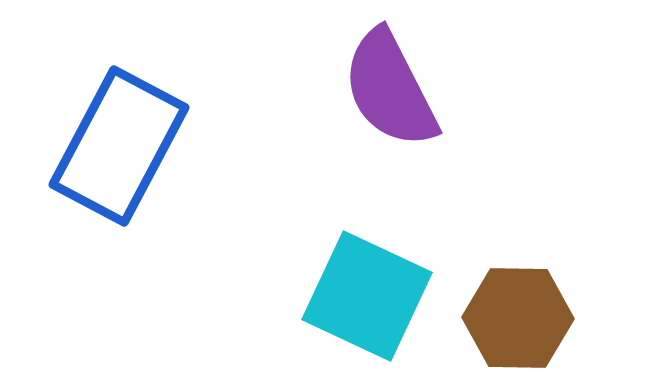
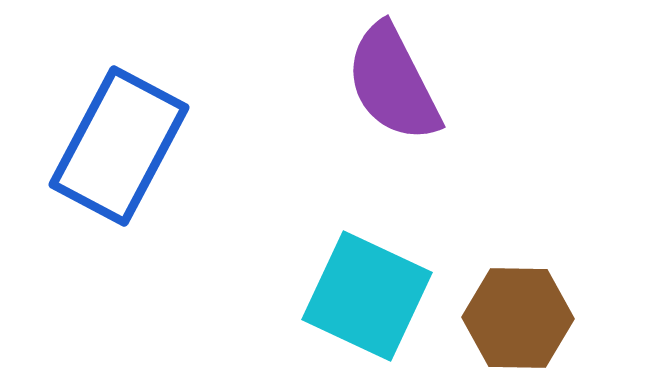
purple semicircle: moved 3 px right, 6 px up
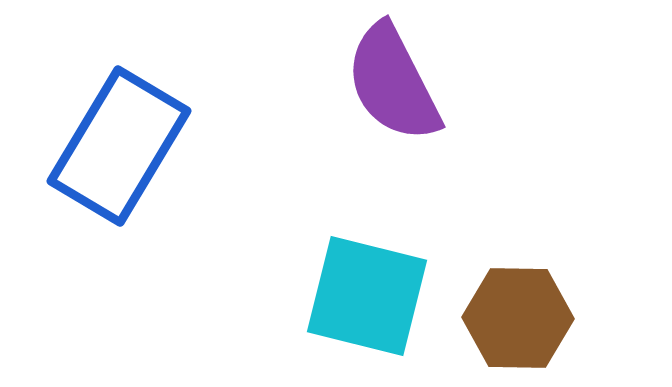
blue rectangle: rotated 3 degrees clockwise
cyan square: rotated 11 degrees counterclockwise
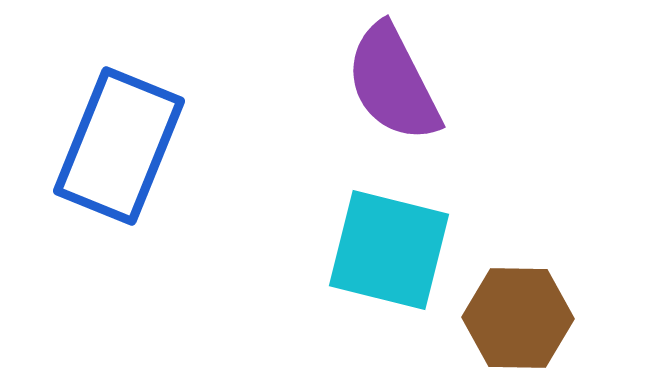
blue rectangle: rotated 9 degrees counterclockwise
cyan square: moved 22 px right, 46 px up
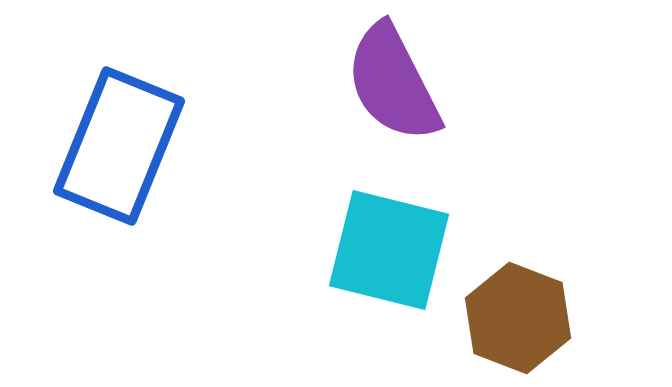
brown hexagon: rotated 20 degrees clockwise
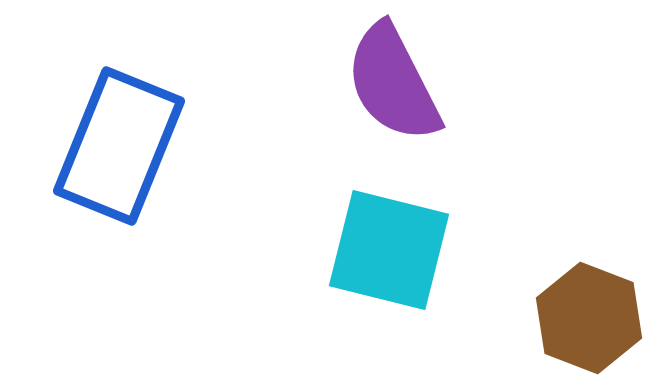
brown hexagon: moved 71 px right
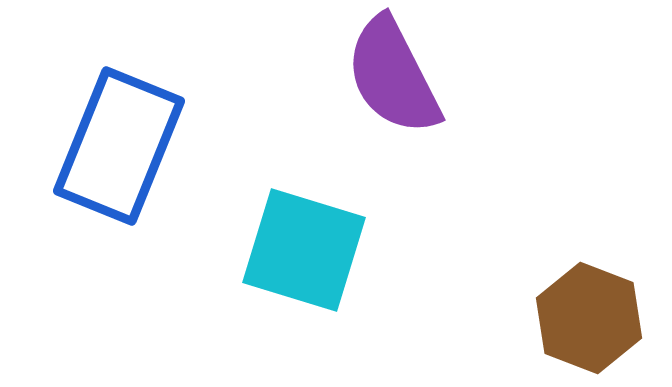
purple semicircle: moved 7 px up
cyan square: moved 85 px left; rotated 3 degrees clockwise
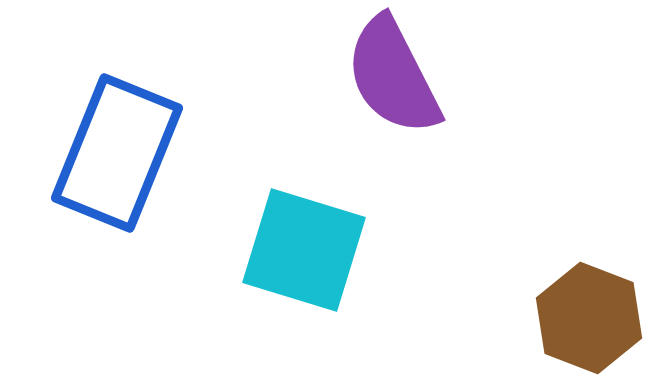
blue rectangle: moved 2 px left, 7 px down
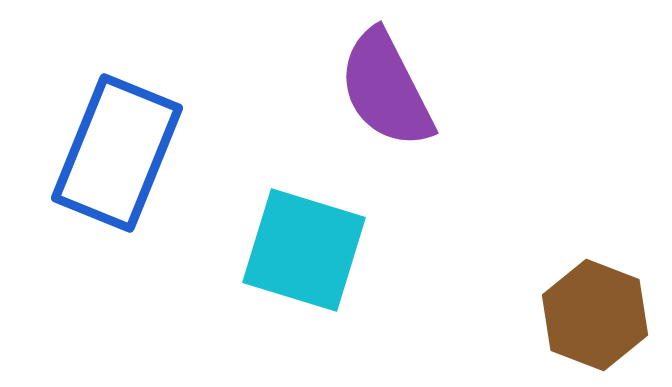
purple semicircle: moved 7 px left, 13 px down
brown hexagon: moved 6 px right, 3 px up
